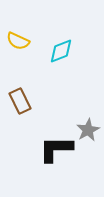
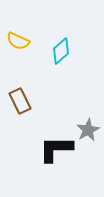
cyan diamond: rotated 20 degrees counterclockwise
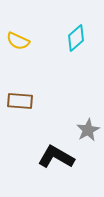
cyan diamond: moved 15 px right, 13 px up
brown rectangle: rotated 60 degrees counterclockwise
black L-shape: moved 8 px down; rotated 30 degrees clockwise
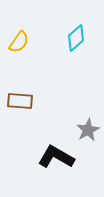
yellow semicircle: moved 1 px right, 1 px down; rotated 80 degrees counterclockwise
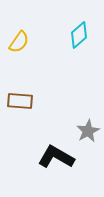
cyan diamond: moved 3 px right, 3 px up
gray star: moved 1 px down
